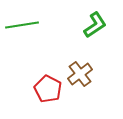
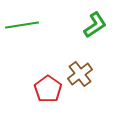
red pentagon: rotated 8 degrees clockwise
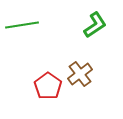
red pentagon: moved 3 px up
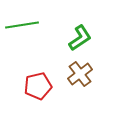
green L-shape: moved 15 px left, 13 px down
red pentagon: moved 10 px left; rotated 24 degrees clockwise
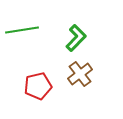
green line: moved 5 px down
green L-shape: moved 4 px left; rotated 12 degrees counterclockwise
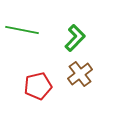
green line: rotated 20 degrees clockwise
green L-shape: moved 1 px left
